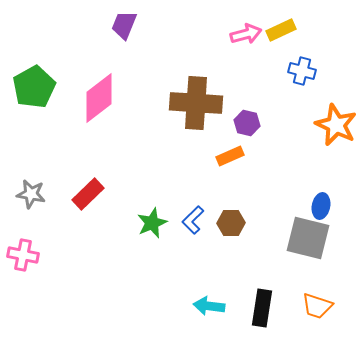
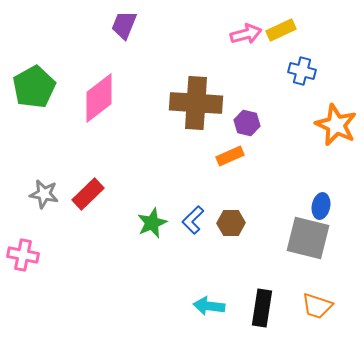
gray star: moved 13 px right
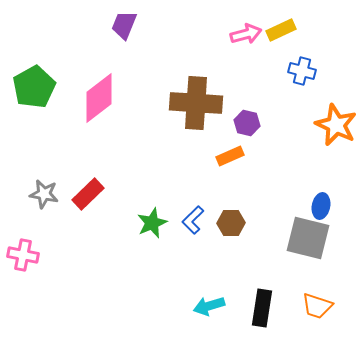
cyan arrow: rotated 24 degrees counterclockwise
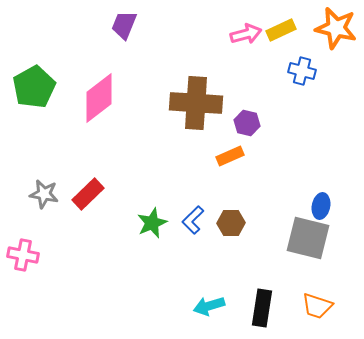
orange star: moved 97 px up; rotated 12 degrees counterclockwise
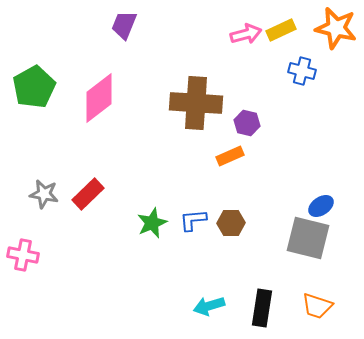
blue ellipse: rotated 45 degrees clockwise
blue L-shape: rotated 40 degrees clockwise
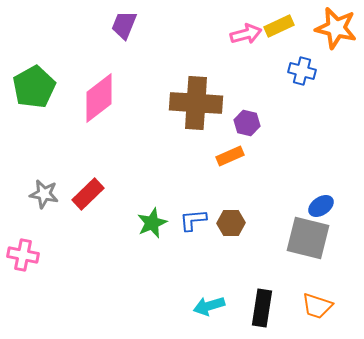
yellow rectangle: moved 2 px left, 4 px up
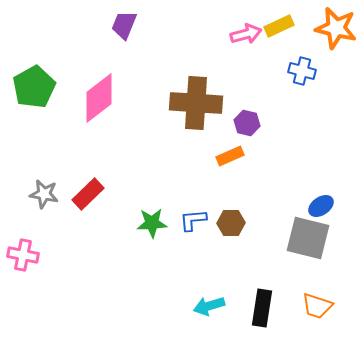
green star: rotated 20 degrees clockwise
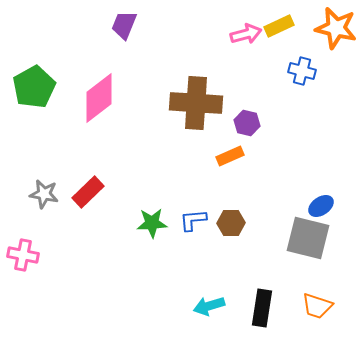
red rectangle: moved 2 px up
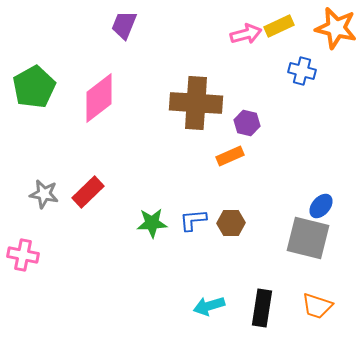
blue ellipse: rotated 15 degrees counterclockwise
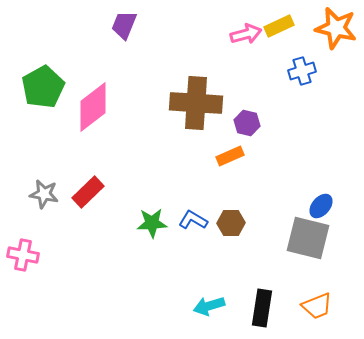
blue cross: rotated 32 degrees counterclockwise
green pentagon: moved 9 px right
pink diamond: moved 6 px left, 9 px down
blue L-shape: rotated 36 degrees clockwise
orange trapezoid: rotated 40 degrees counterclockwise
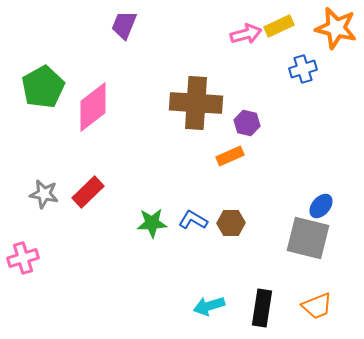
blue cross: moved 1 px right, 2 px up
pink cross: moved 3 px down; rotated 28 degrees counterclockwise
